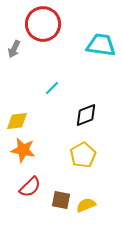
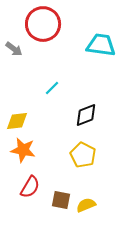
gray arrow: rotated 78 degrees counterclockwise
yellow pentagon: rotated 15 degrees counterclockwise
red semicircle: rotated 15 degrees counterclockwise
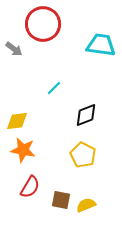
cyan line: moved 2 px right
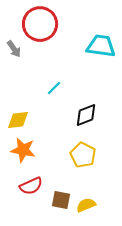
red circle: moved 3 px left
cyan trapezoid: moved 1 px down
gray arrow: rotated 18 degrees clockwise
yellow diamond: moved 1 px right, 1 px up
red semicircle: moved 1 px right, 1 px up; rotated 35 degrees clockwise
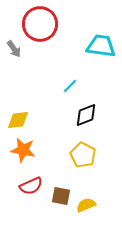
cyan line: moved 16 px right, 2 px up
brown square: moved 4 px up
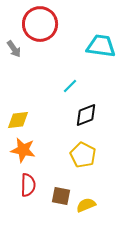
red semicircle: moved 3 px left, 1 px up; rotated 65 degrees counterclockwise
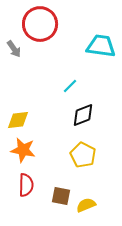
black diamond: moved 3 px left
red semicircle: moved 2 px left
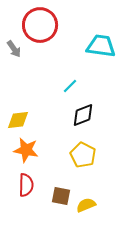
red circle: moved 1 px down
orange star: moved 3 px right
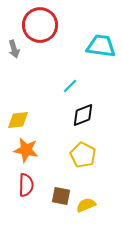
gray arrow: rotated 18 degrees clockwise
